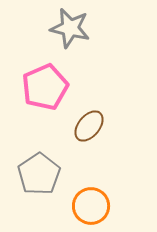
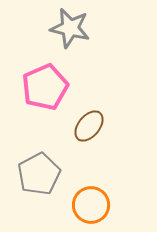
gray pentagon: rotated 6 degrees clockwise
orange circle: moved 1 px up
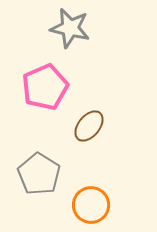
gray pentagon: rotated 12 degrees counterclockwise
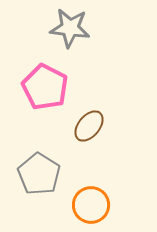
gray star: rotated 6 degrees counterclockwise
pink pentagon: rotated 21 degrees counterclockwise
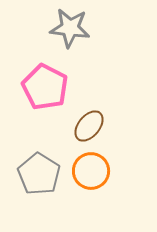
orange circle: moved 34 px up
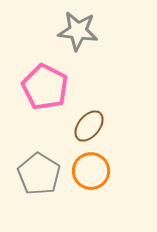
gray star: moved 8 px right, 3 px down
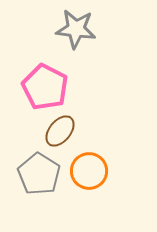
gray star: moved 2 px left, 2 px up
brown ellipse: moved 29 px left, 5 px down
orange circle: moved 2 px left
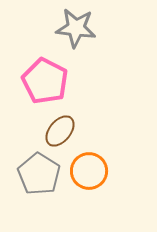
gray star: moved 1 px up
pink pentagon: moved 6 px up
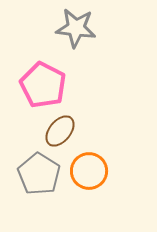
pink pentagon: moved 2 px left, 4 px down
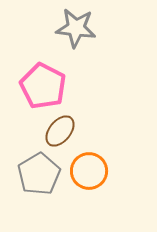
pink pentagon: moved 1 px down
gray pentagon: rotated 9 degrees clockwise
